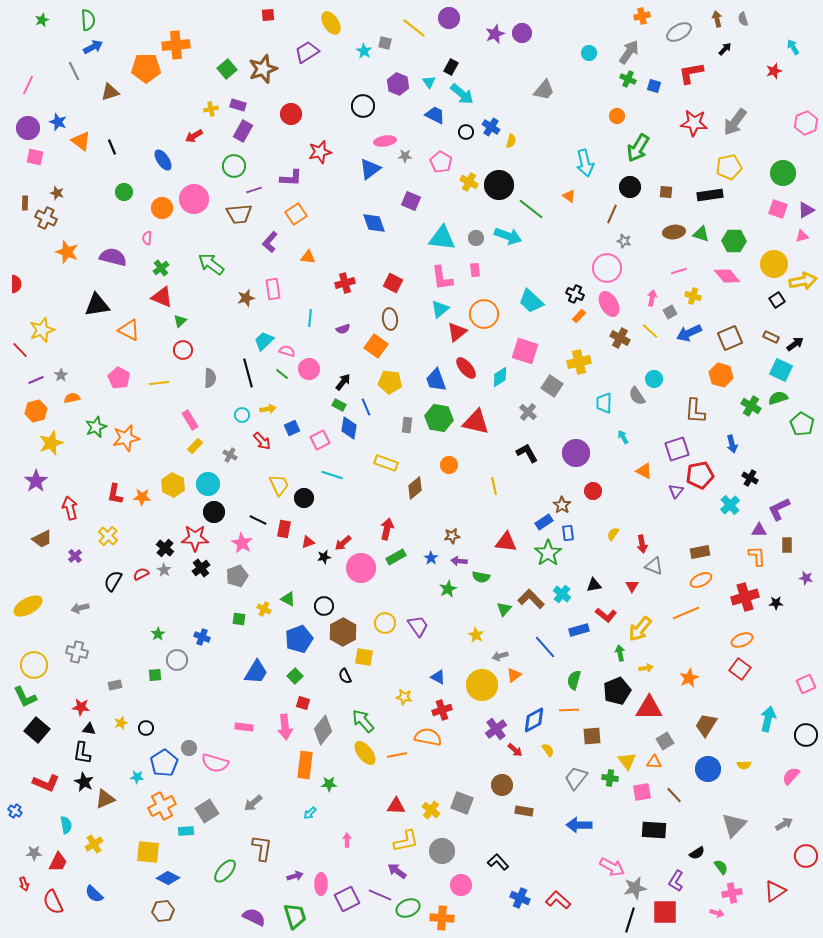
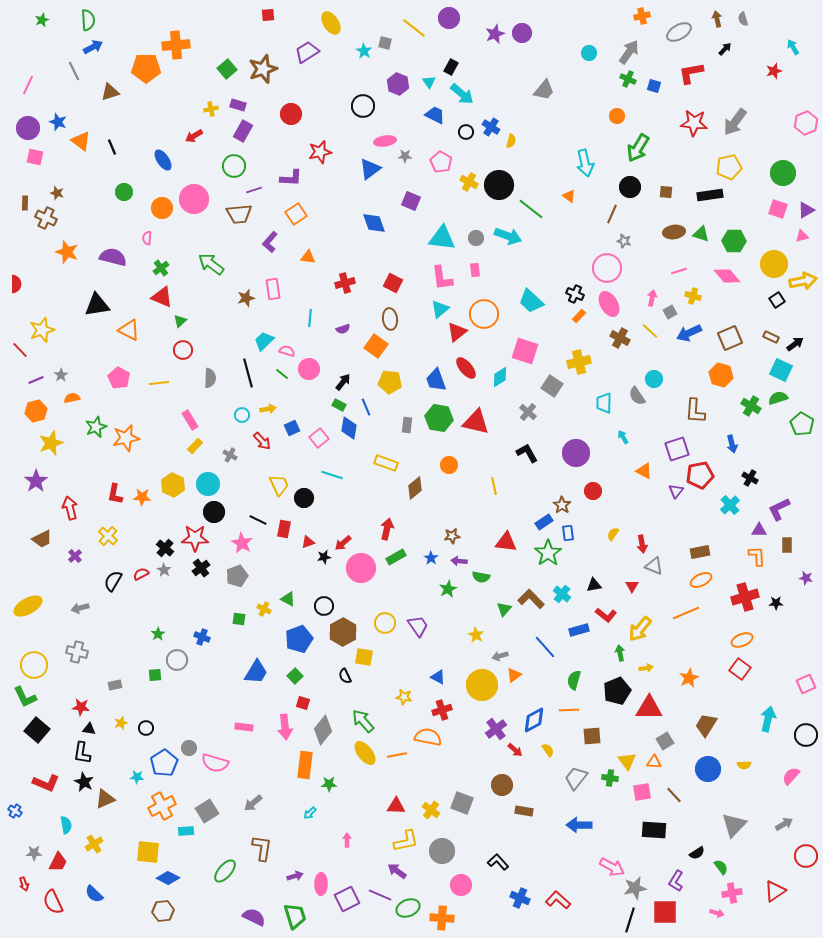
pink square at (320, 440): moved 1 px left, 2 px up; rotated 12 degrees counterclockwise
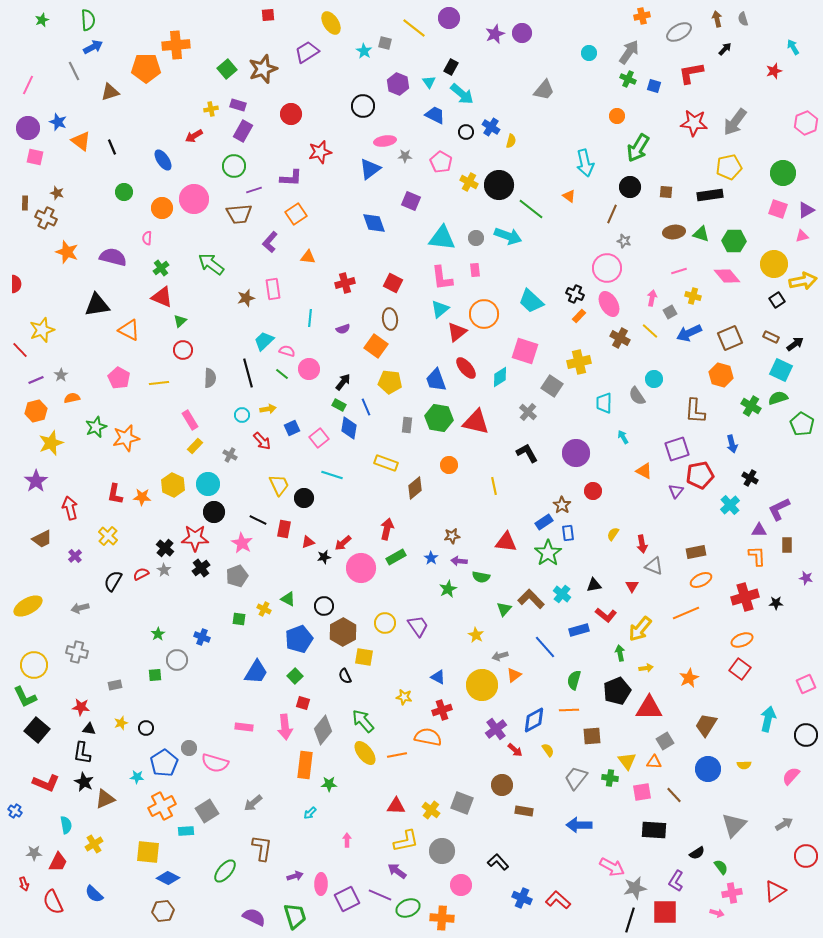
brown rectangle at (700, 552): moved 4 px left
blue cross at (520, 898): moved 2 px right
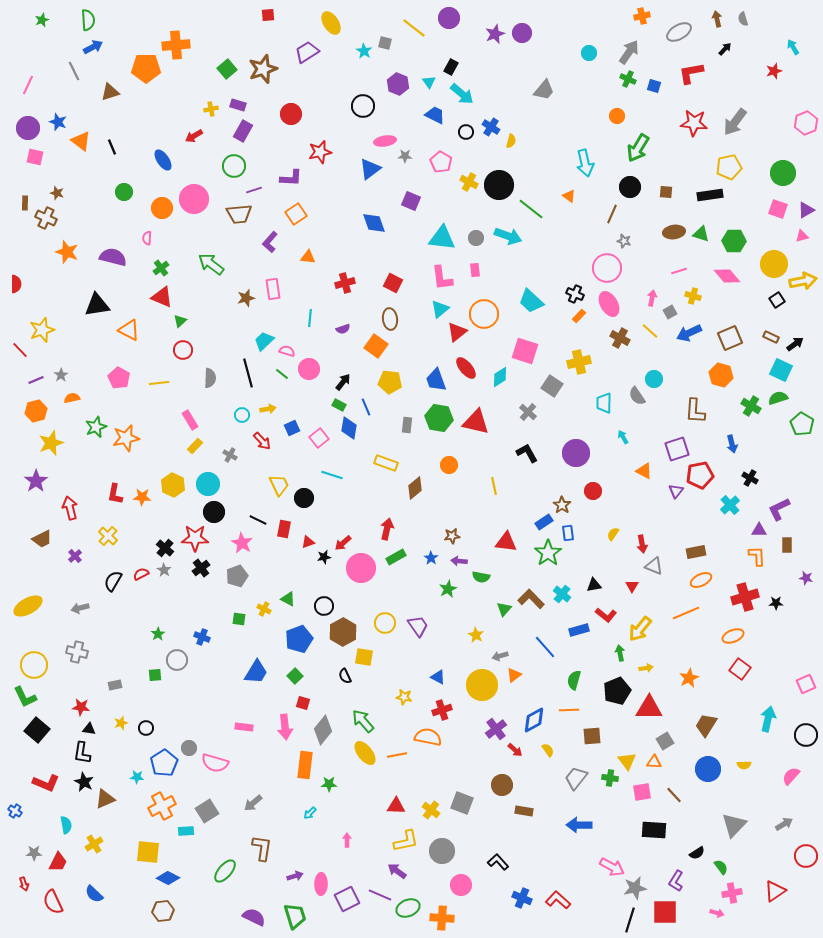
orange ellipse at (742, 640): moved 9 px left, 4 px up
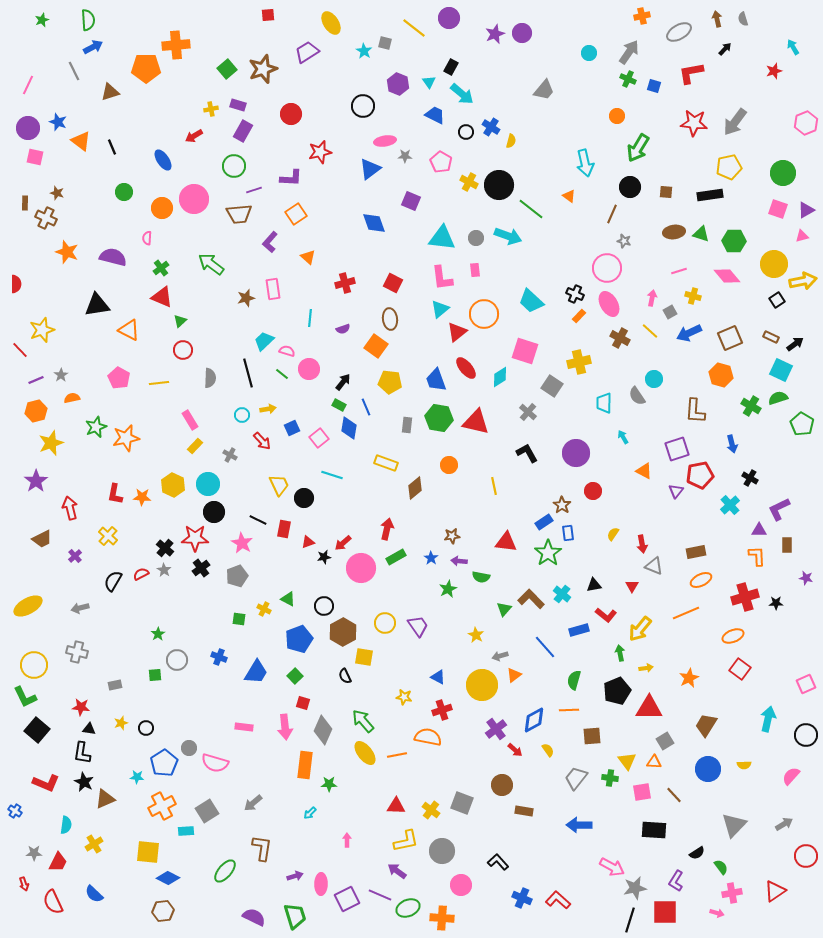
orange triangle at (308, 257): rotated 35 degrees clockwise
blue cross at (202, 637): moved 17 px right, 20 px down
gray diamond at (323, 730): rotated 16 degrees counterclockwise
cyan semicircle at (66, 825): rotated 18 degrees clockwise
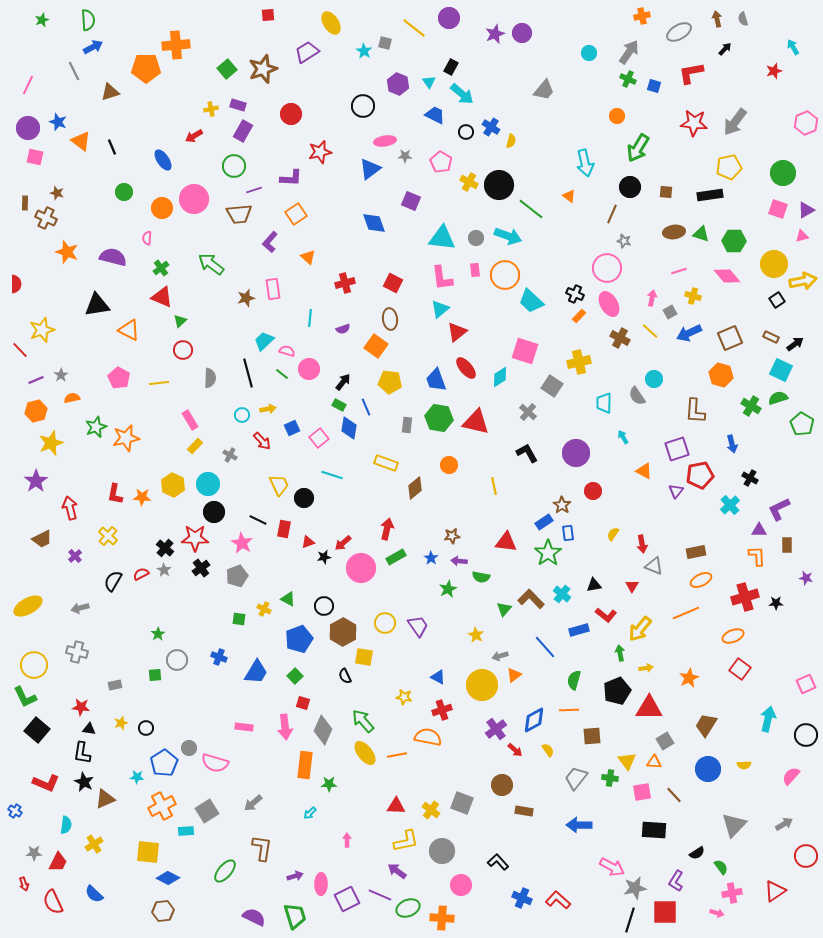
orange circle at (484, 314): moved 21 px right, 39 px up
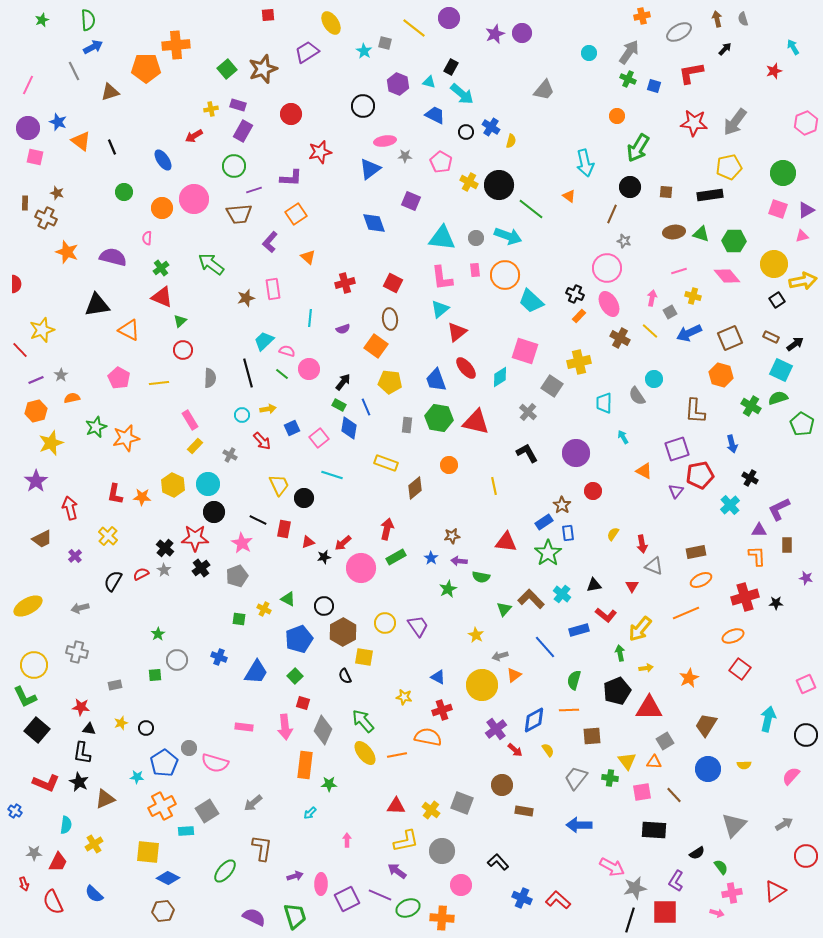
cyan triangle at (429, 82): rotated 40 degrees counterclockwise
black star at (84, 782): moved 5 px left
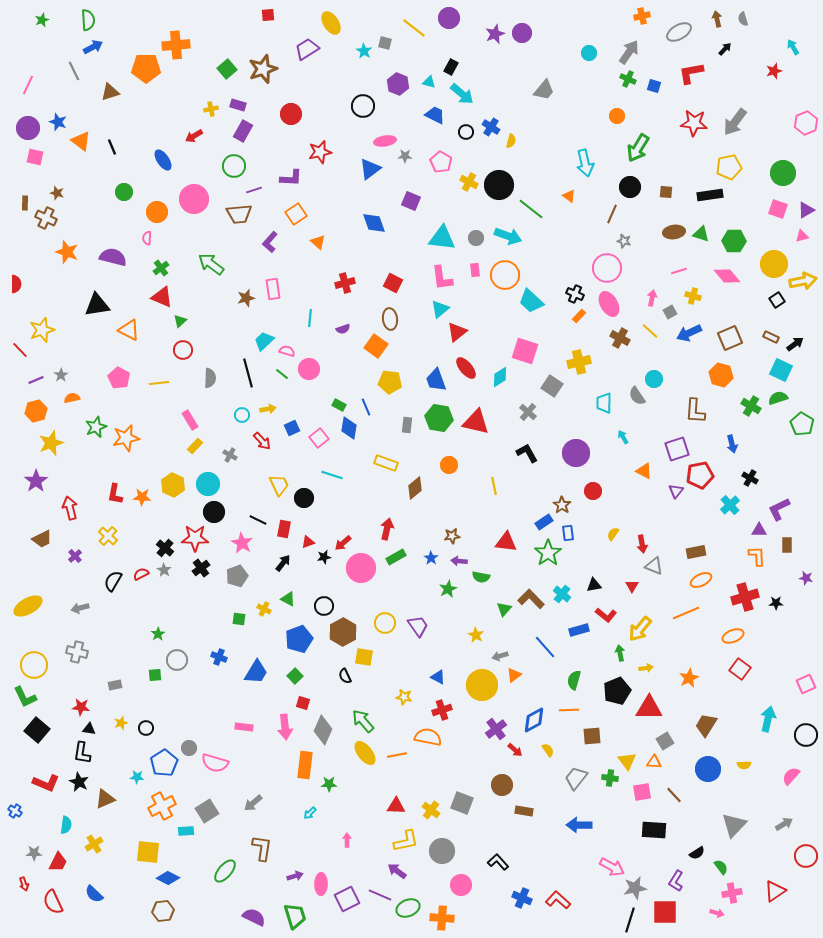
purple trapezoid at (307, 52): moved 3 px up
orange circle at (162, 208): moved 5 px left, 4 px down
orange triangle at (308, 257): moved 10 px right, 15 px up
black arrow at (343, 382): moved 60 px left, 181 px down
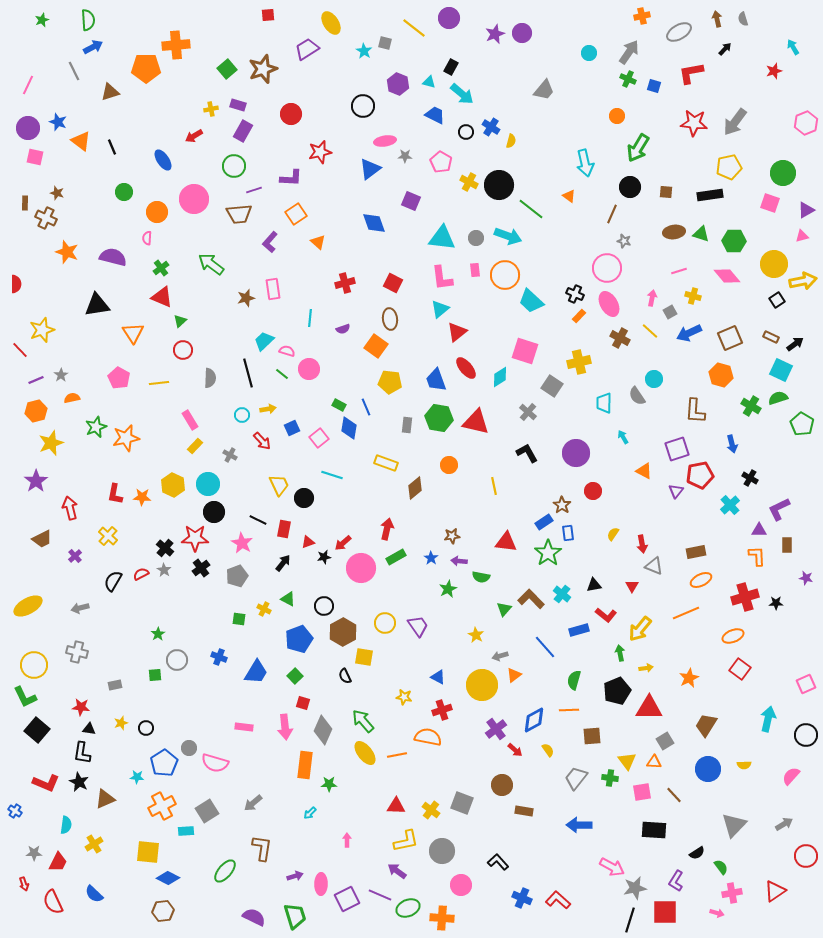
pink square at (778, 209): moved 8 px left, 6 px up
orange triangle at (129, 330): moved 4 px right, 3 px down; rotated 30 degrees clockwise
